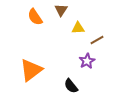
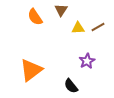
brown line: moved 1 px right, 13 px up
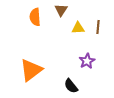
orange semicircle: rotated 30 degrees clockwise
brown line: rotated 56 degrees counterclockwise
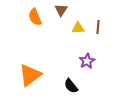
orange semicircle: rotated 18 degrees counterclockwise
orange triangle: moved 1 px left, 5 px down
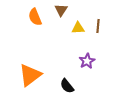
brown line: moved 1 px up
black semicircle: moved 4 px left
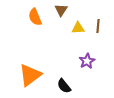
black semicircle: moved 3 px left
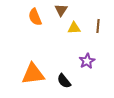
yellow triangle: moved 4 px left
orange triangle: moved 3 px right, 1 px up; rotated 30 degrees clockwise
black semicircle: moved 5 px up
